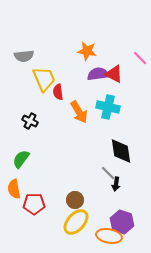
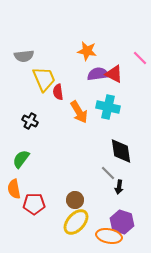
black arrow: moved 3 px right, 3 px down
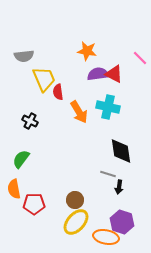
gray line: moved 1 px down; rotated 28 degrees counterclockwise
orange ellipse: moved 3 px left, 1 px down
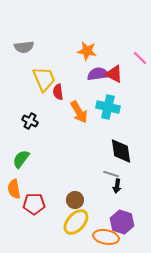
gray semicircle: moved 9 px up
gray line: moved 3 px right
black arrow: moved 2 px left, 1 px up
